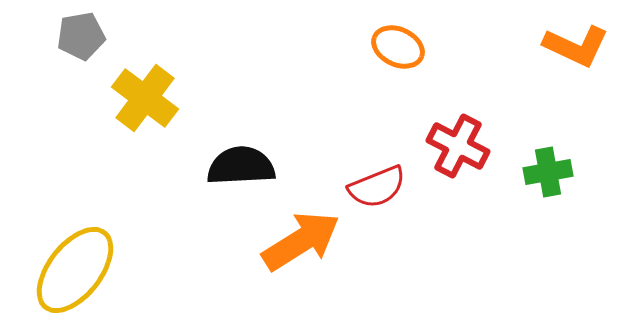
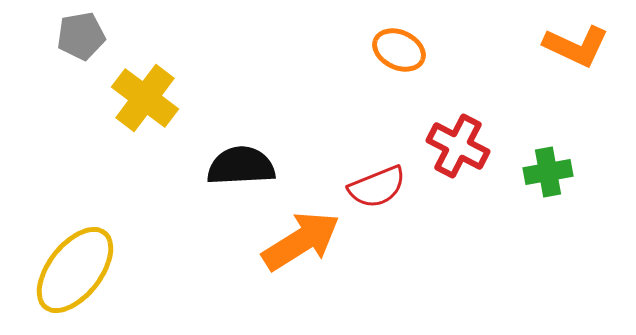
orange ellipse: moved 1 px right, 3 px down
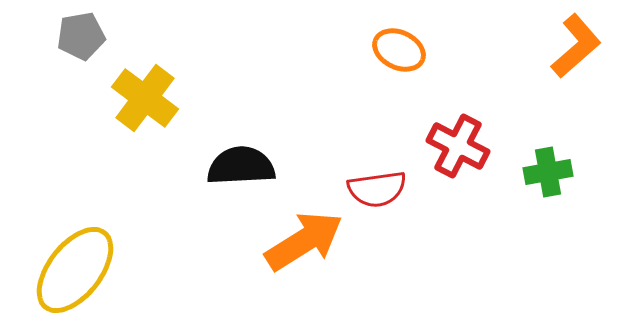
orange L-shape: rotated 66 degrees counterclockwise
red semicircle: moved 2 px down; rotated 14 degrees clockwise
orange arrow: moved 3 px right
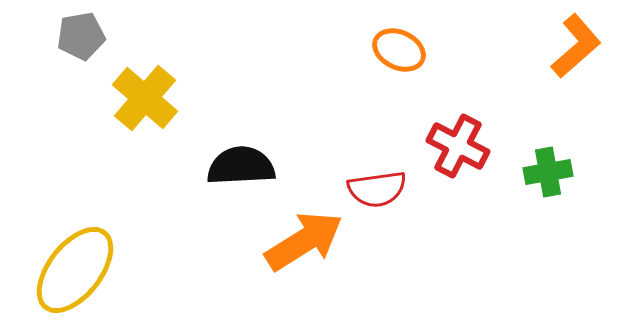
yellow cross: rotated 4 degrees clockwise
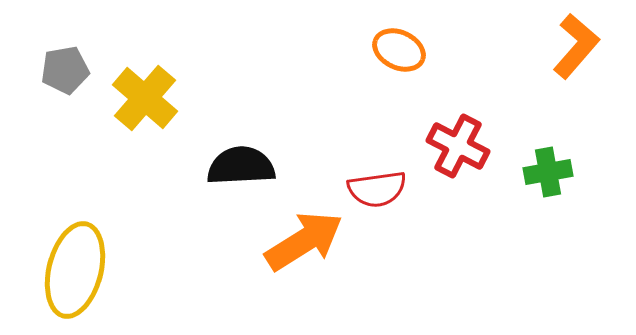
gray pentagon: moved 16 px left, 34 px down
orange L-shape: rotated 8 degrees counterclockwise
yellow ellipse: rotated 24 degrees counterclockwise
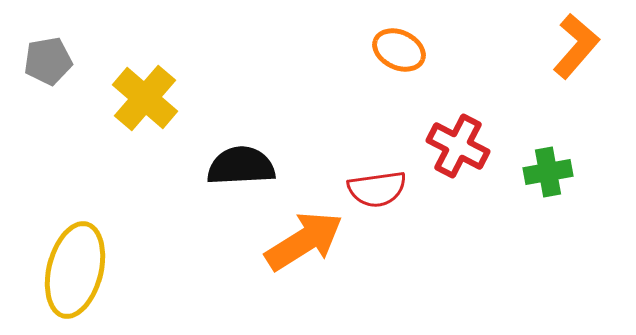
gray pentagon: moved 17 px left, 9 px up
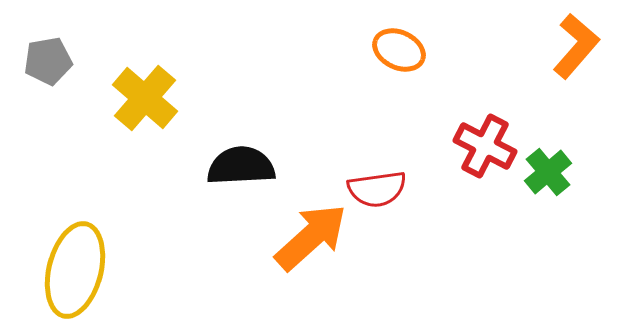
red cross: moved 27 px right
green cross: rotated 30 degrees counterclockwise
orange arrow: moved 7 px right, 4 px up; rotated 10 degrees counterclockwise
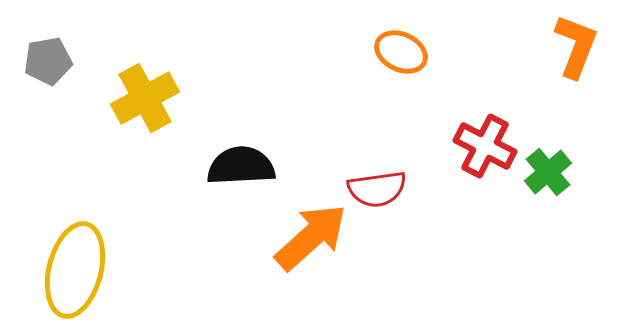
orange L-shape: rotated 20 degrees counterclockwise
orange ellipse: moved 2 px right, 2 px down
yellow cross: rotated 20 degrees clockwise
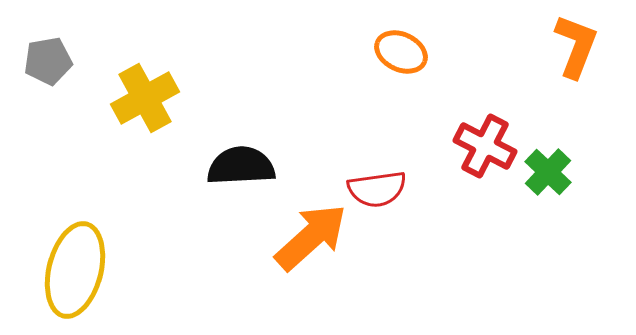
green cross: rotated 6 degrees counterclockwise
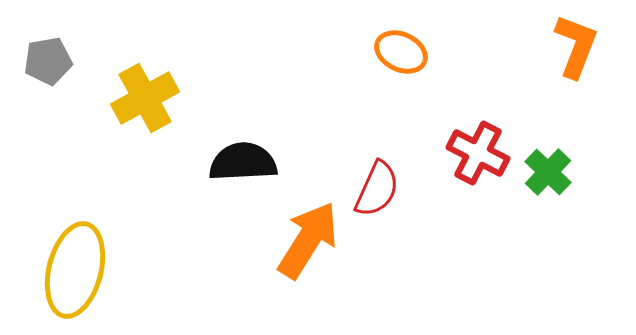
red cross: moved 7 px left, 7 px down
black semicircle: moved 2 px right, 4 px up
red semicircle: rotated 58 degrees counterclockwise
orange arrow: moved 3 px left, 3 px down; rotated 16 degrees counterclockwise
